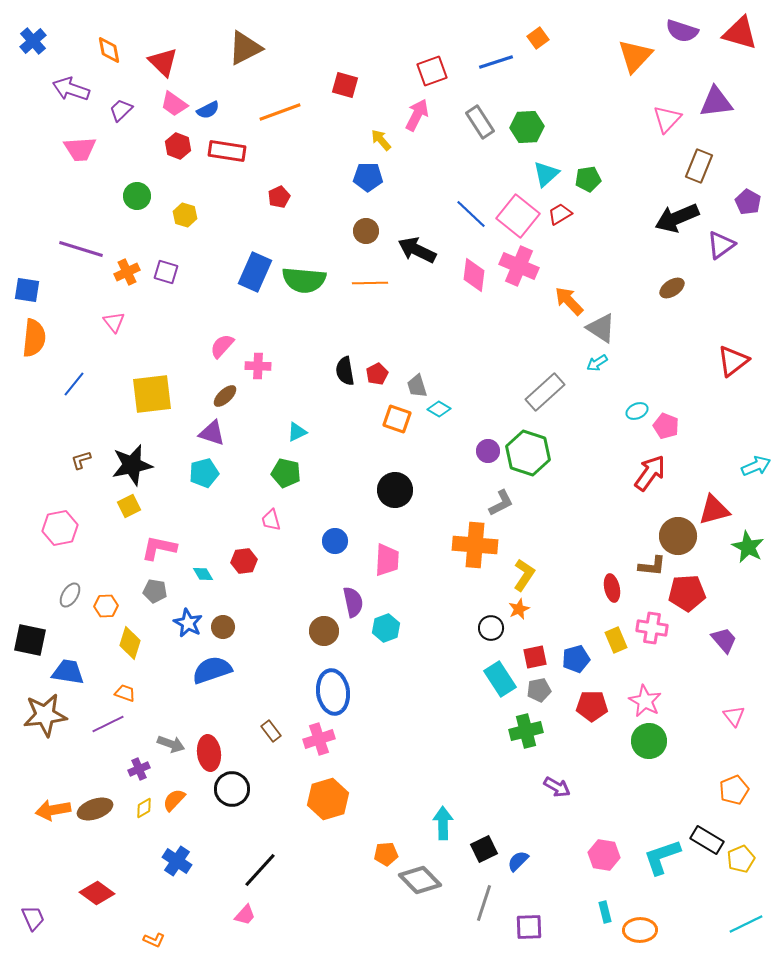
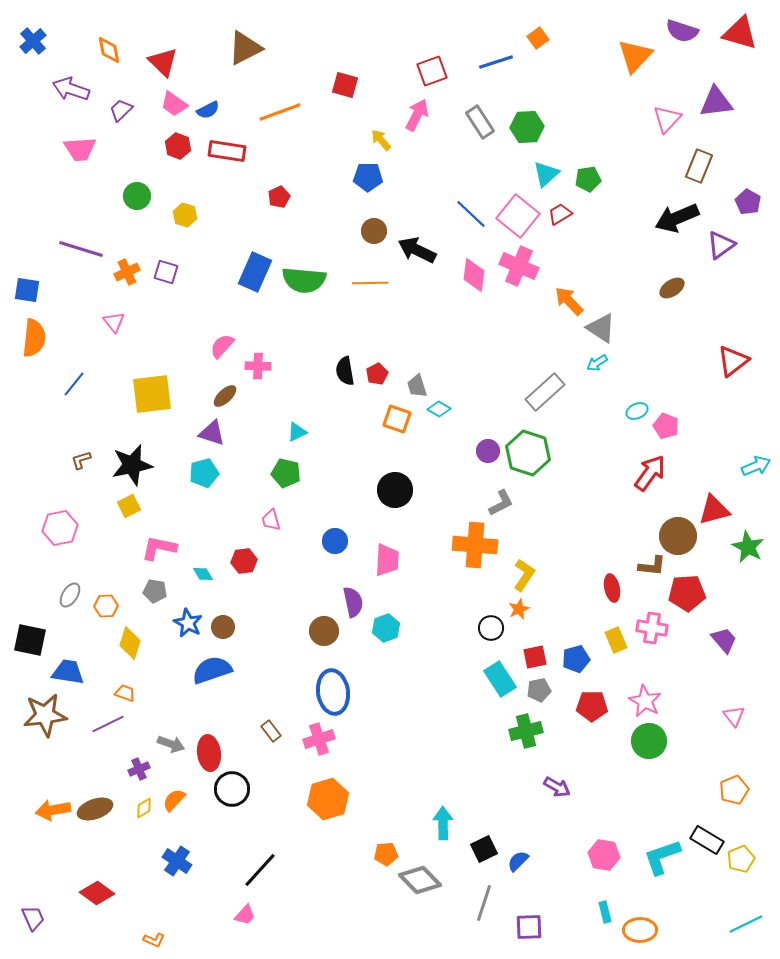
brown circle at (366, 231): moved 8 px right
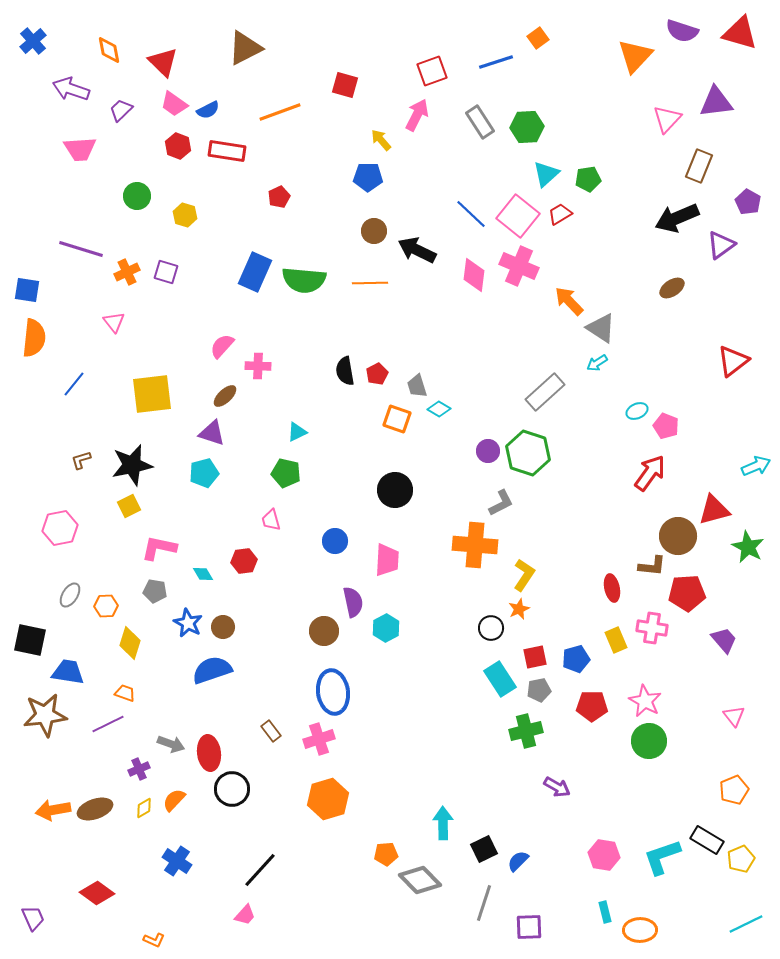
cyan hexagon at (386, 628): rotated 8 degrees counterclockwise
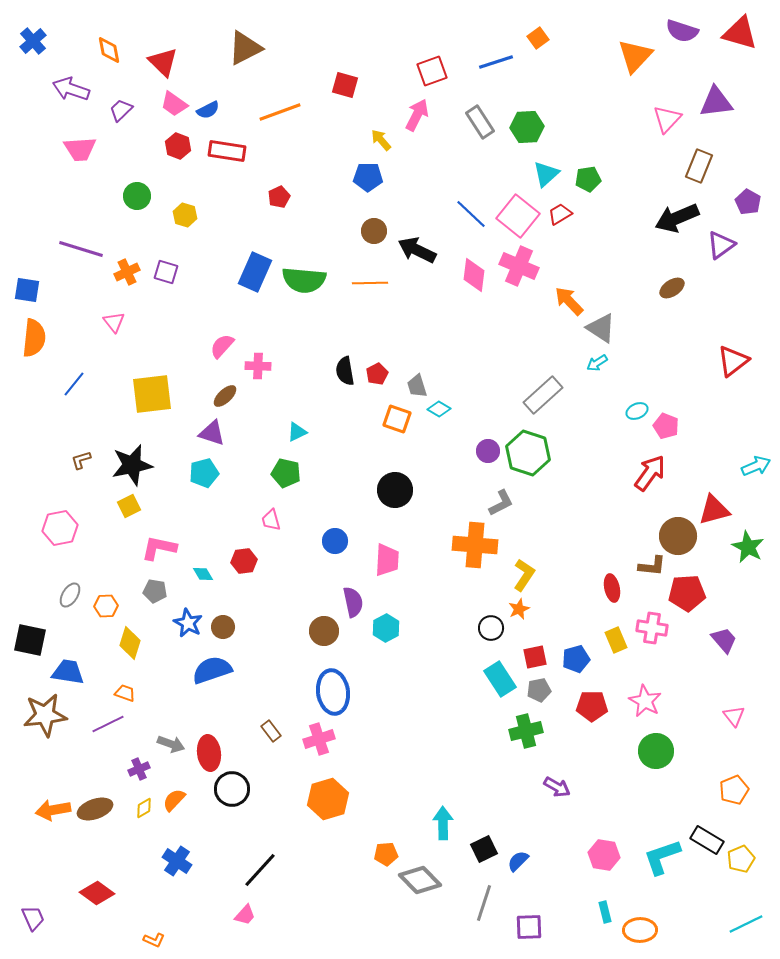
gray rectangle at (545, 392): moved 2 px left, 3 px down
green circle at (649, 741): moved 7 px right, 10 px down
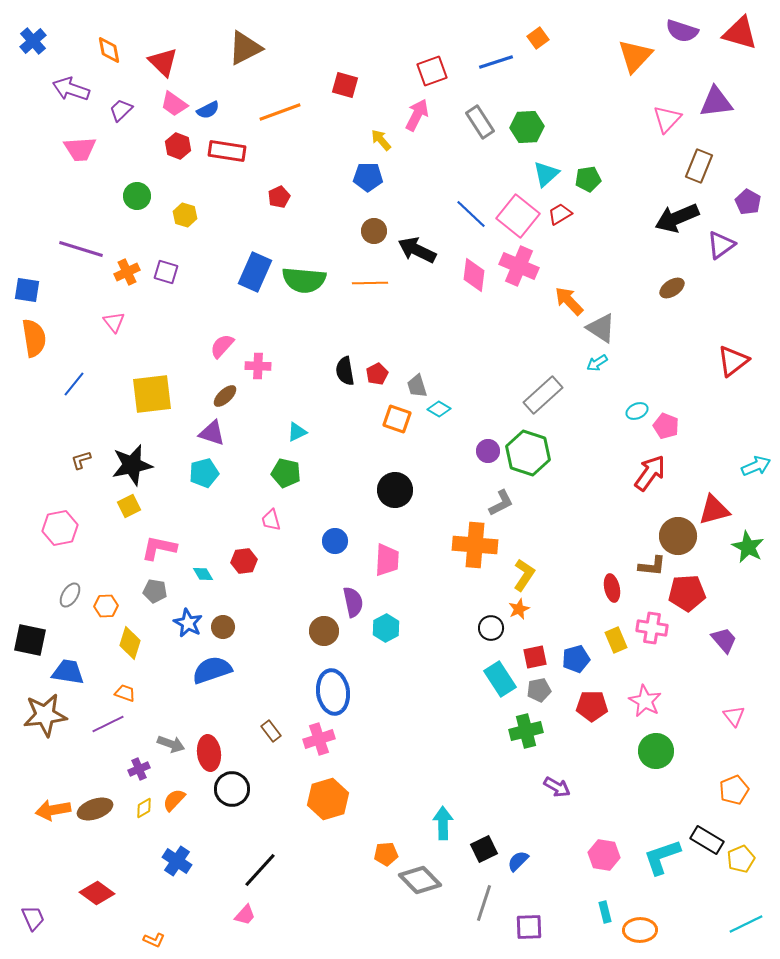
orange semicircle at (34, 338): rotated 15 degrees counterclockwise
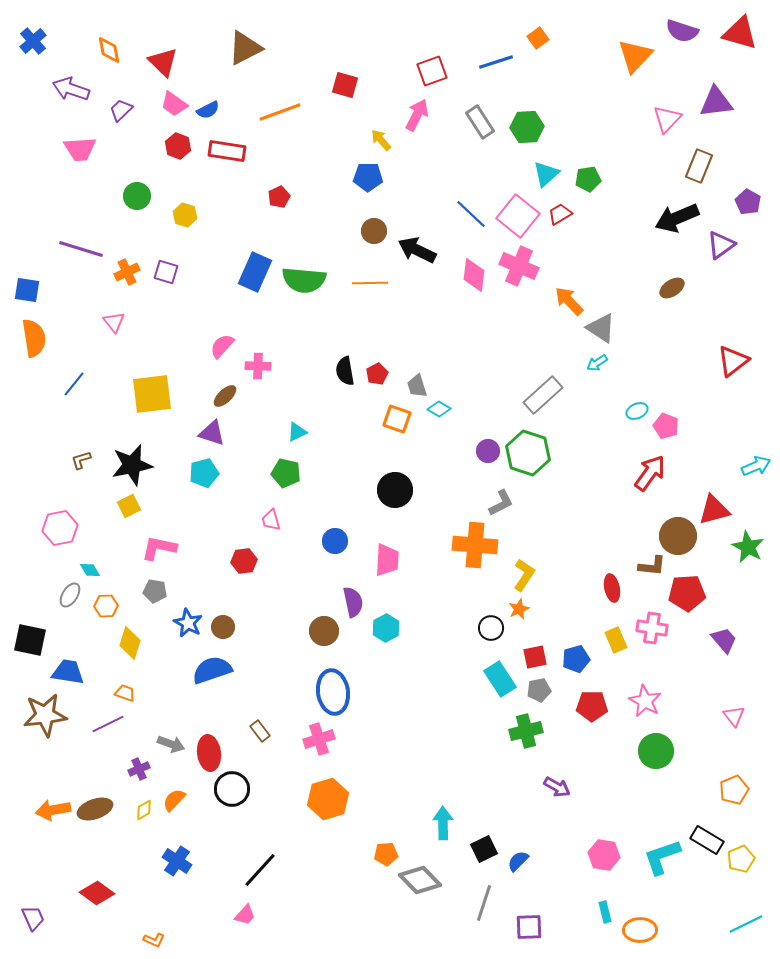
cyan diamond at (203, 574): moved 113 px left, 4 px up
brown rectangle at (271, 731): moved 11 px left
yellow diamond at (144, 808): moved 2 px down
